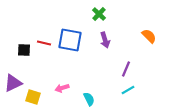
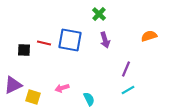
orange semicircle: rotated 63 degrees counterclockwise
purple triangle: moved 2 px down
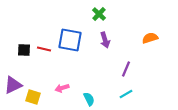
orange semicircle: moved 1 px right, 2 px down
red line: moved 6 px down
cyan line: moved 2 px left, 4 px down
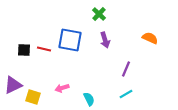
orange semicircle: rotated 42 degrees clockwise
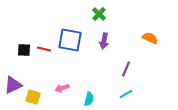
purple arrow: moved 1 px left, 1 px down; rotated 28 degrees clockwise
cyan semicircle: rotated 40 degrees clockwise
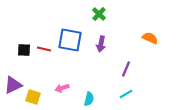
purple arrow: moved 3 px left, 3 px down
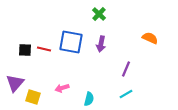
blue square: moved 1 px right, 2 px down
black square: moved 1 px right
purple triangle: moved 2 px right, 2 px up; rotated 24 degrees counterclockwise
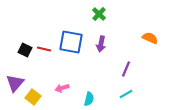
black square: rotated 24 degrees clockwise
yellow square: rotated 21 degrees clockwise
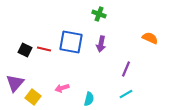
green cross: rotated 24 degrees counterclockwise
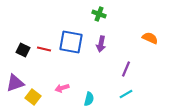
black square: moved 2 px left
purple triangle: rotated 30 degrees clockwise
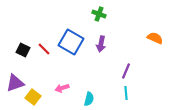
orange semicircle: moved 5 px right
blue square: rotated 20 degrees clockwise
red line: rotated 32 degrees clockwise
purple line: moved 2 px down
cyan line: moved 1 px up; rotated 64 degrees counterclockwise
